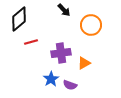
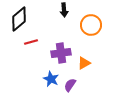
black arrow: rotated 40 degrees clockwise
blue star: rotated 14 degrees counterclockwise
purple semicircle: rotated 104 degrees clockwise
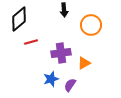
blue star: rotated 28 degrees clockwise
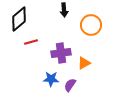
blue star: rotated 21 degrees clockwise
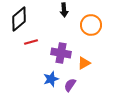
purple cross: rotated 18 degrees clockwise
blue star: rotated 21 degrees counterclockwise
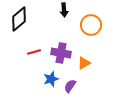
red line: moved 3 px right, 10 px down
purple semicircle: moved 1 px down
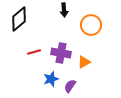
orange triangle: moved 1 px up
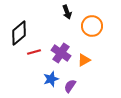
black arrow: moved 3 px right, 2 px down; rotated 16 degrees counterclockwise
black diamond: moved 14 px down
orange circle: moved 1 px right, 1 px down
purple cross: rotated 24 degrees clockwise
orange triangle: moved 2 px up
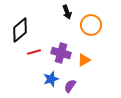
orange circle: moved 1 px left, 1 px up
black diamond: moved 1 px right, 3 px up
purple cross: rotated 18 degrees counterclockwise
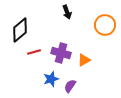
orange circle: moved 14 px right
